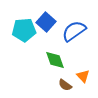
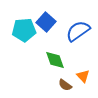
blue semicircle: moved 4 px right
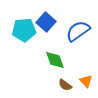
orange triangle: moved 3 px right, 5 px down
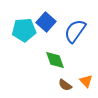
blue semicircle: moved 3 px left; rotated 20 degrees counterclockwise
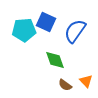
blue square: rotated 18 degrees counterclockwise
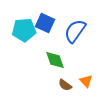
blue square: moved 1 px left, 1 px down
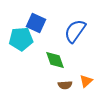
blue square: moved 9 px left
cyan pentagon: moved 3 px left, 9 px down
orange triangle: rotated 32 degrees clockwise
brown semicircle: rotated 40 degrees counterclockwise
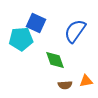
orange triangle: rotated 32 degrees clockwise
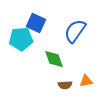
green diamond: moved 1 px left, 1 px up
